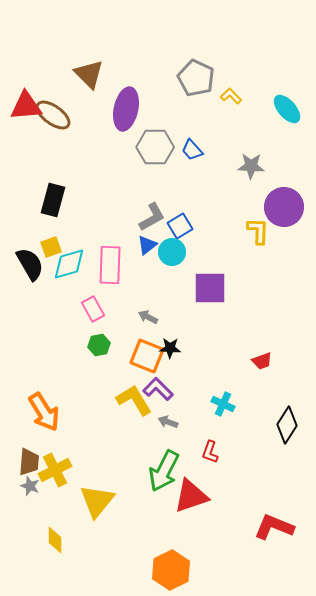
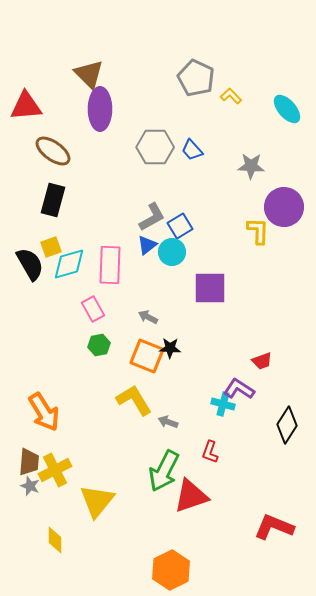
purple ellipse at (126, 109): moved 26 px left; rotated 12 degrees counterclockwise
brown ellipse at (53, 115): moved 36 px down
purple L-shape at (158, 389): moved 81 px right; rotated 12 degrees counterclockwise
cyan cross at (223, 404): rotated 10 degrees counterclockwise
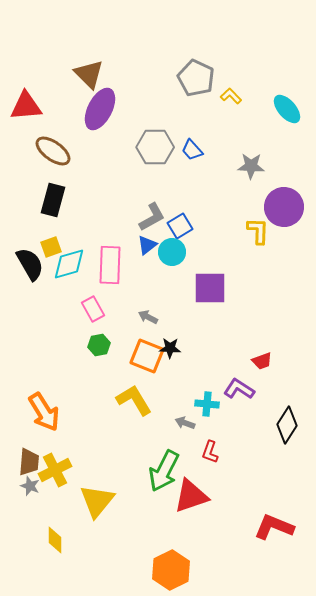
purple ellipse at (100, 109): rotated 27 degrees clockwise
cyan cross at (223, 404): moved 16 px left; rotated 10 degrees counterclockwise
gray arrow at (168, 422): moved 17 px right, 1 px down
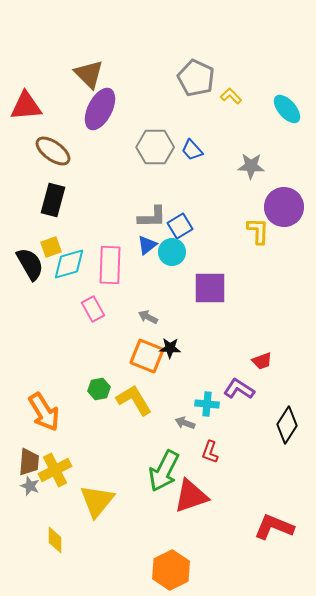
gray L-shape at (152, 217): rotated 28 degrees clockwise
green hexagon at (99, 345): moved 44 px down
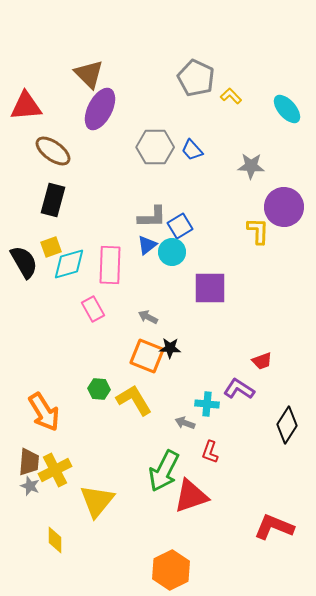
black semicircle at (30, 264): moved 6 px left, 2 px up
green hexagon at (99, 389): rotated 15 degrees clockwise
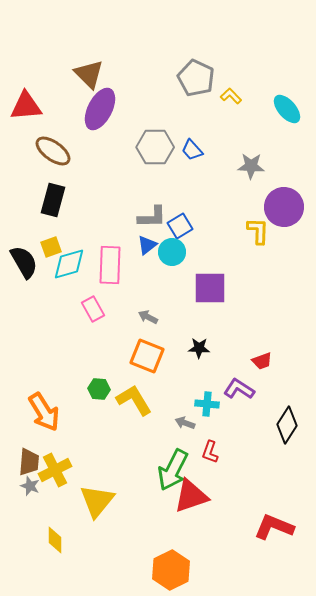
black star at (170, 348): moved 29 px right
green arrow at (164, 471): moved 9 px right, 1 px up
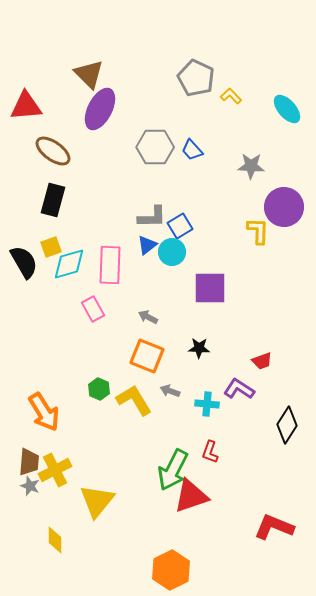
green hexagon at (99, 389): rotated 20 degrees clockwise
gray arrow at (185, 423): moved 15 px left, 32 px up
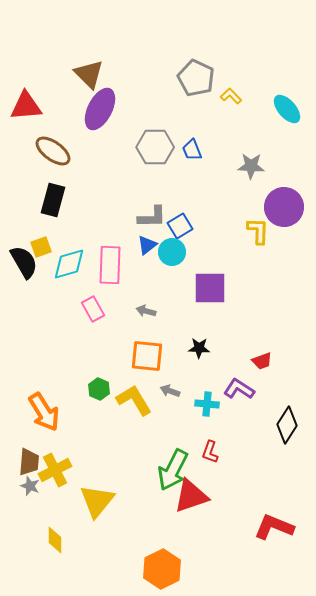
blue trapezoid at (192, 150): rotated 20 degrees clockwise
yellow square at (51, 247): moved 10 px left
gray arrow at (148, 317): moved 2 px left, 6 px up; rotated 12 degrees counterclockwise
orange square at (147, 356): rotated 16 degrees counterclockwise
orange hexagon at (171, 570): moved 9 px left, 1 px up
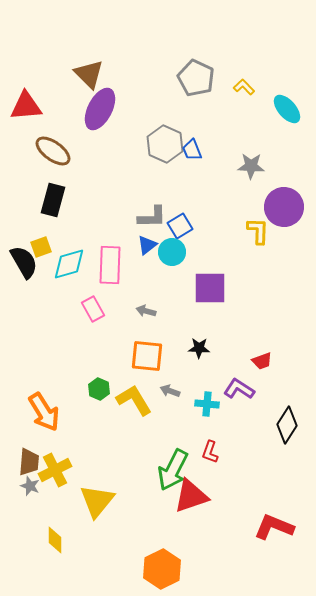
yellow L-shape at (231, 96): moved 13 px right, 9 px up
gray hexagon at (155, 147): moved 10 px right, 3 px up; rotated 24 degrees clockwise
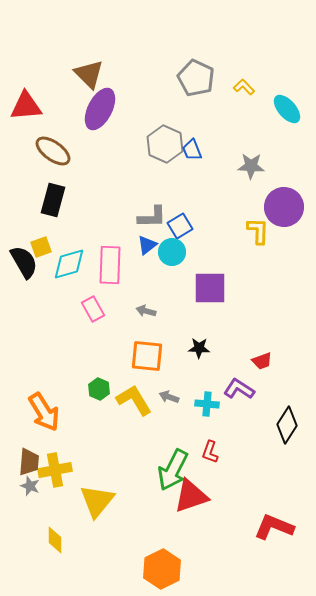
gray arrow at (170, 391): moved 1 px left, 6 px down
yellow cross at (55, 470): rotated 16 degrees clockwise
